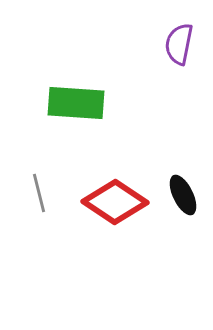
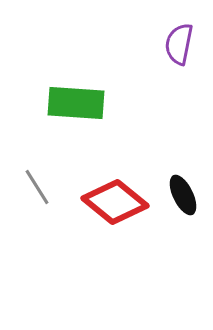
gray line: moved 2 px left, 6 px up; rotated 18 degrees counterclockwise
red diamond: rotated 6 degrees clockwise
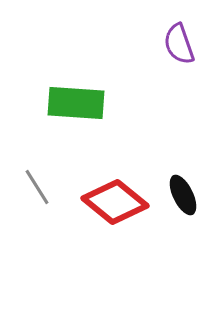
purple semicircle: rotated 30 degrees counterclockwise
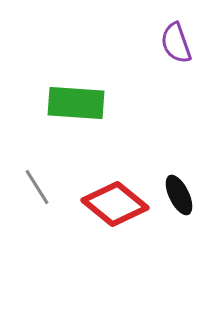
purple semicircle: moved 3 px left, 1 px up
black ellipse: moved 4 px left
red diamond: moved 2 px down
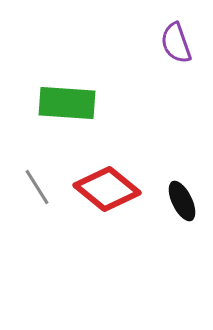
green rectangle: moved 9 px left
black ellipse: moved 3 px right, 6 px down
red diamond: moved 8 px left, 15 px up
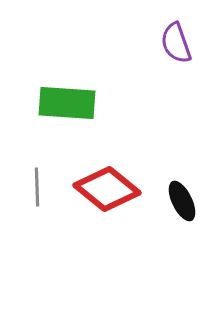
gray line: rotated 30 degrees clockwise
